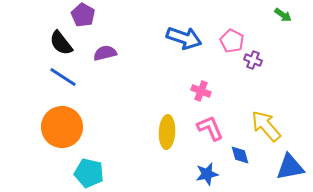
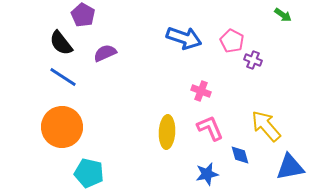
purple semicircle: rotated 10 degrees counterclockwise
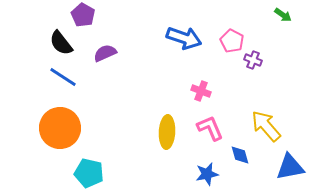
orange circle: moved 2 px left, 1 px down
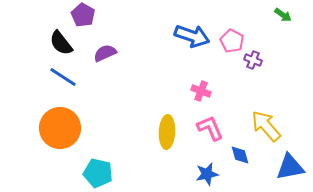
blue arrow: moved 8 px right, 2 px up
cyan pentagon: moved 9 px right
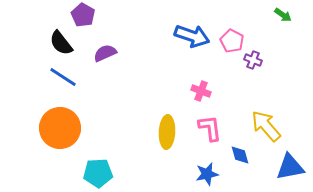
pink L-shape: rotated 16 degrees clockwise
cyan pentagon: rotated 16 degrees counterclockwise
